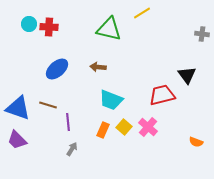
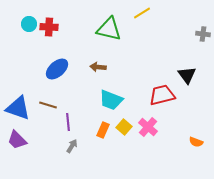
gray cross: moved 1 px right
gray arrow: moved 3 px up
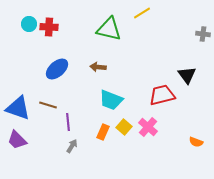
orange rectangle: moved 2 px down
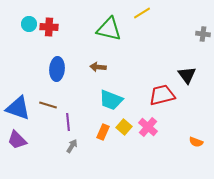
blue ellipse: rotated 45 degrees counterclockwise
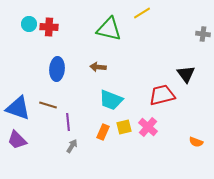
black triangle: moved 1 px left, 1 px up
yellow square: rotated 35 degrees clockwise
